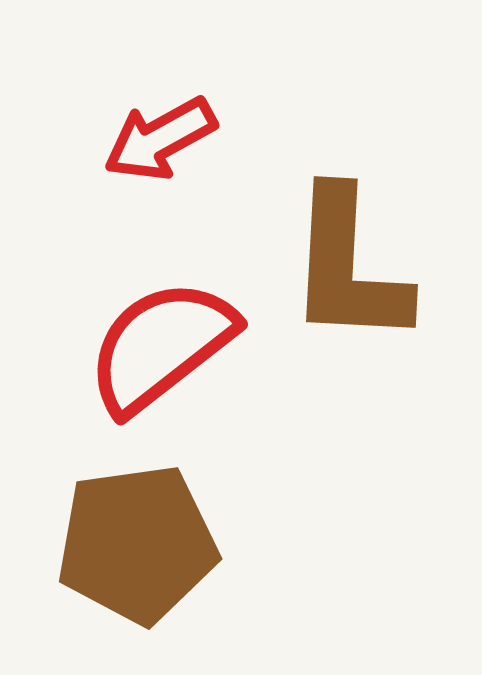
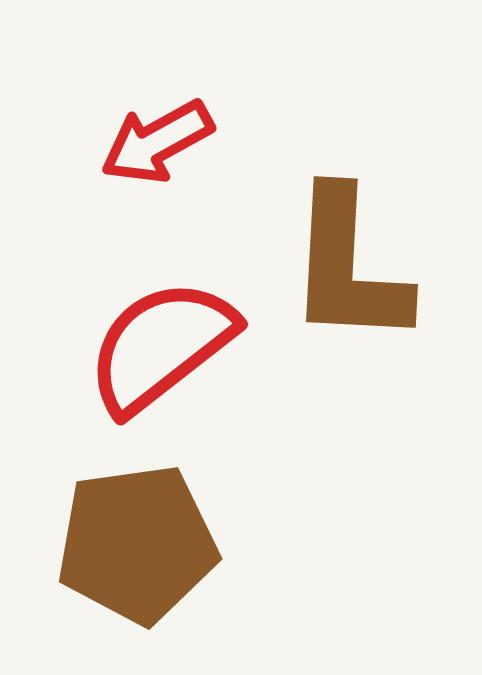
red arrow: moved 3 px left, 3 px down
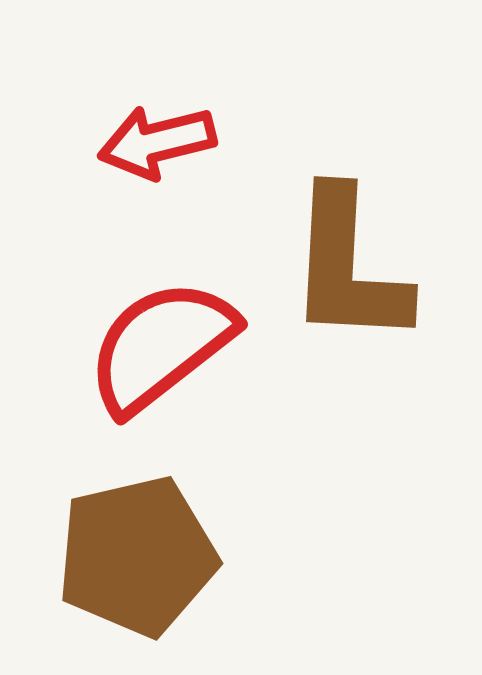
red arrow: rotated 15 degrees clockwise
brown pentagon: moved 12 px down; rotated 5 degrees counterclockwise
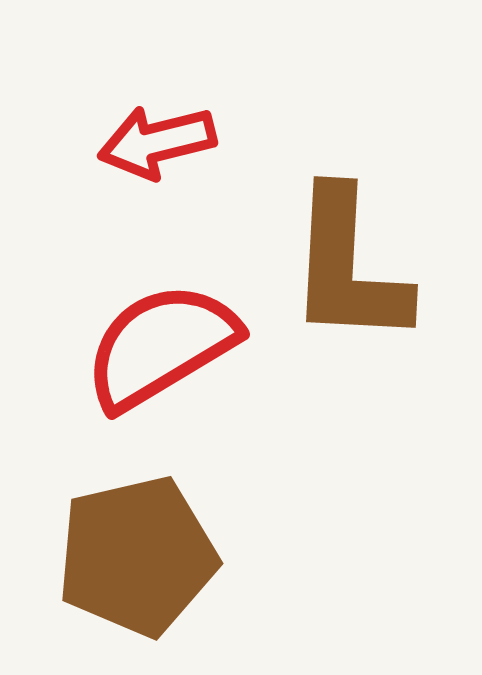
red semicircle: rotated 7 degrees clockwise
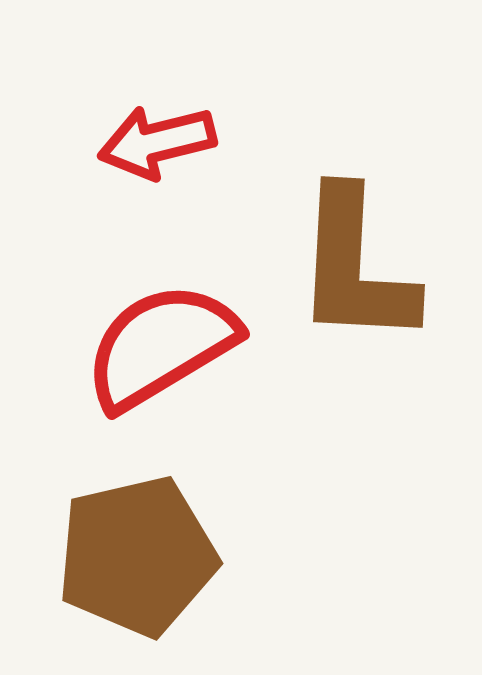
brown L-shape: moved 7 px right
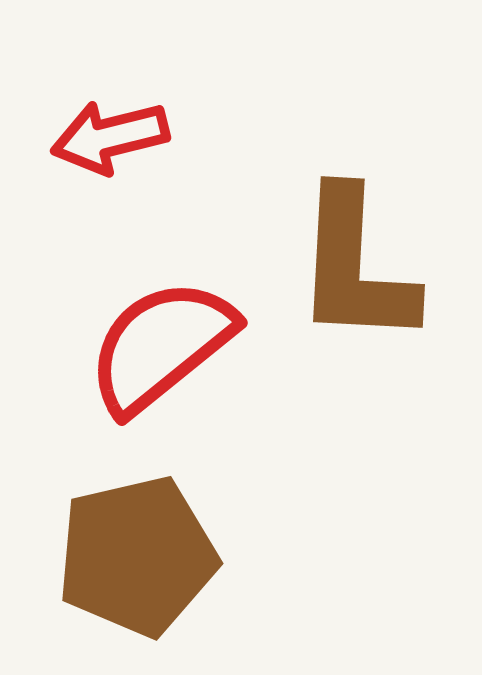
red arrow: moved 47 px left, 5 px up
red semicircle: rotated 8 degrees counterclockwise
